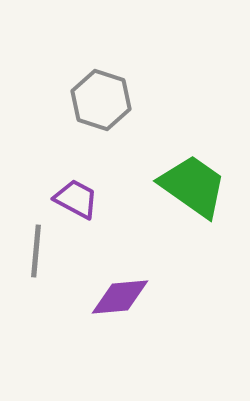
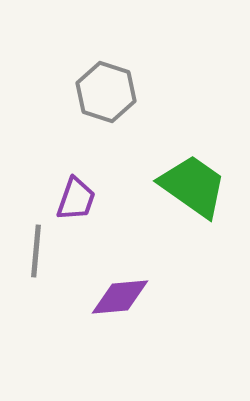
gray hexagon: moved 5 px right, 8 px up
purple trapezoid: rotated 81 degrees clockwise
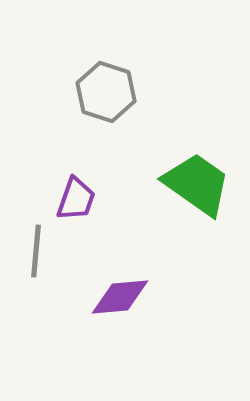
green trapezoid: moved 4 px right, 2 px up
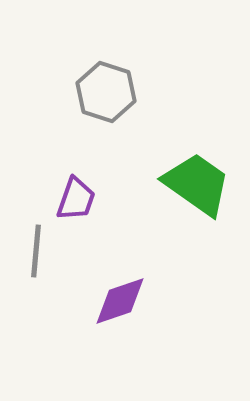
purple diamond: moved 4 px down; rotated 14 degrees counterclockwise
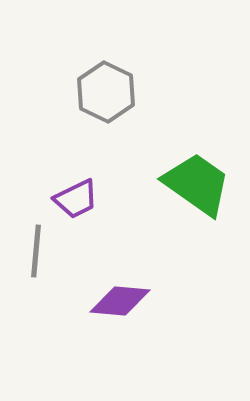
gray hexagon: rotated 8 degrees clockwise
purple trapezoid: rotated 45 degrees clockwise
purple diamond: rotated 24 degrees clockwise
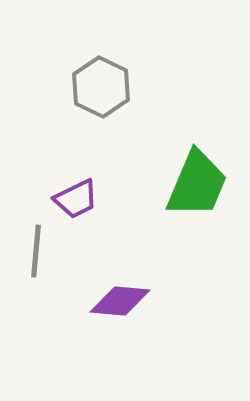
gray hexagon: moved 5 px left, 5 px up
green trapezoid: rotated 78 degrees clockwise
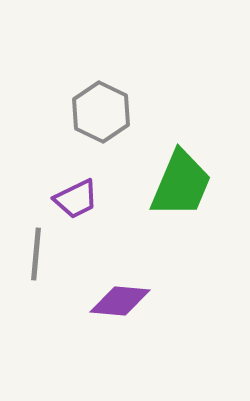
gray hexagon: moved 25 px down
green trapezoid: moved 16 px left
gray line: moved 3 px down
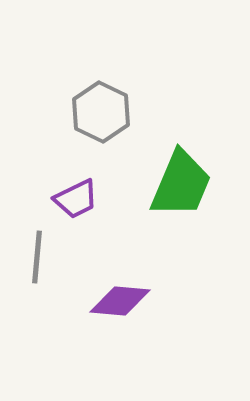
gray line: moved 1 px right, 3 px down
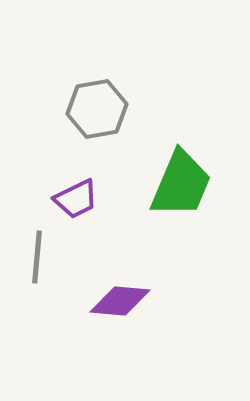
gray hexagon: moved 4 px left, 3 px up; rotated 24 degrees clockwise
